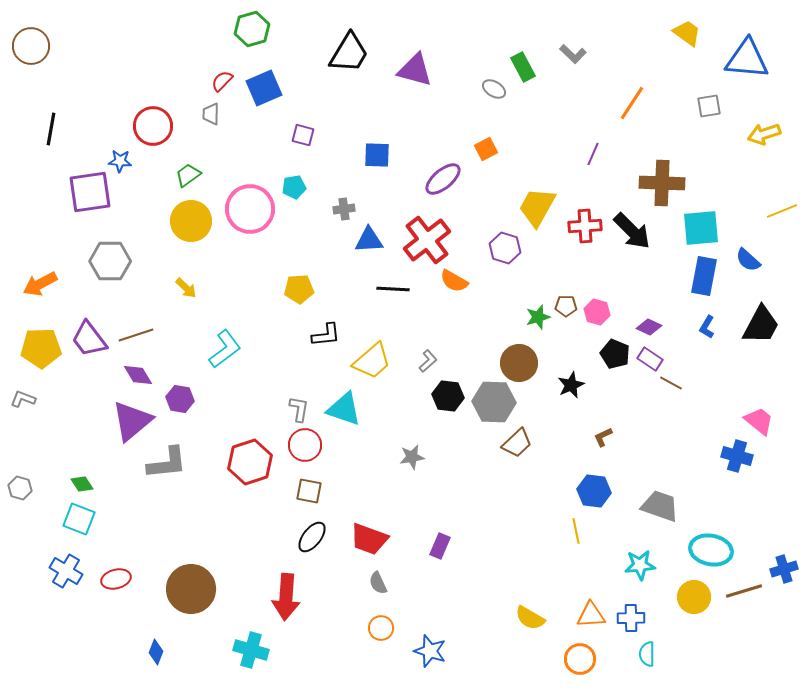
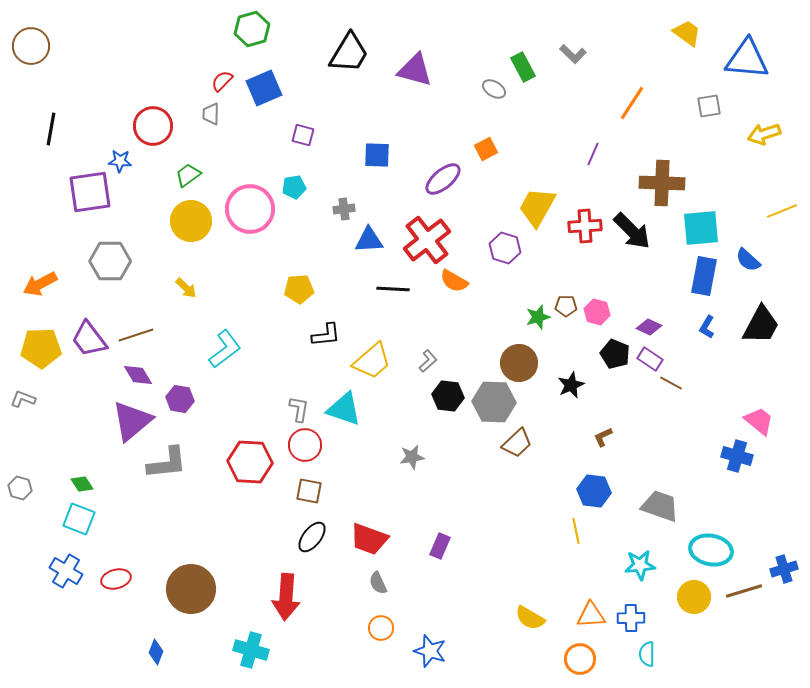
red hexagon at (250, 462): rotated 21 degrees clockwise
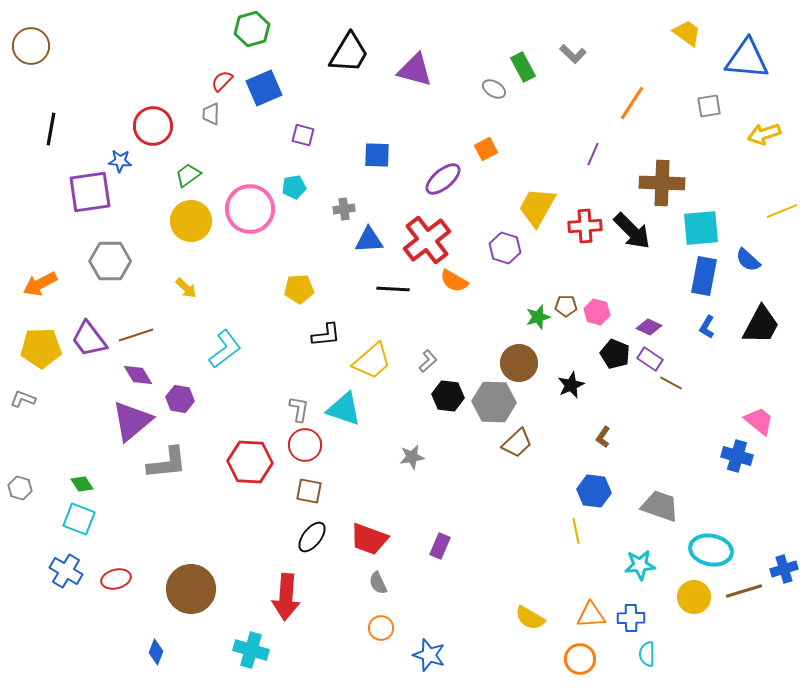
brown L-shape at (603, 437): rotated 30 degrees counterclockwise
blue star at (430, 651): moved 1 px left, 4 px down
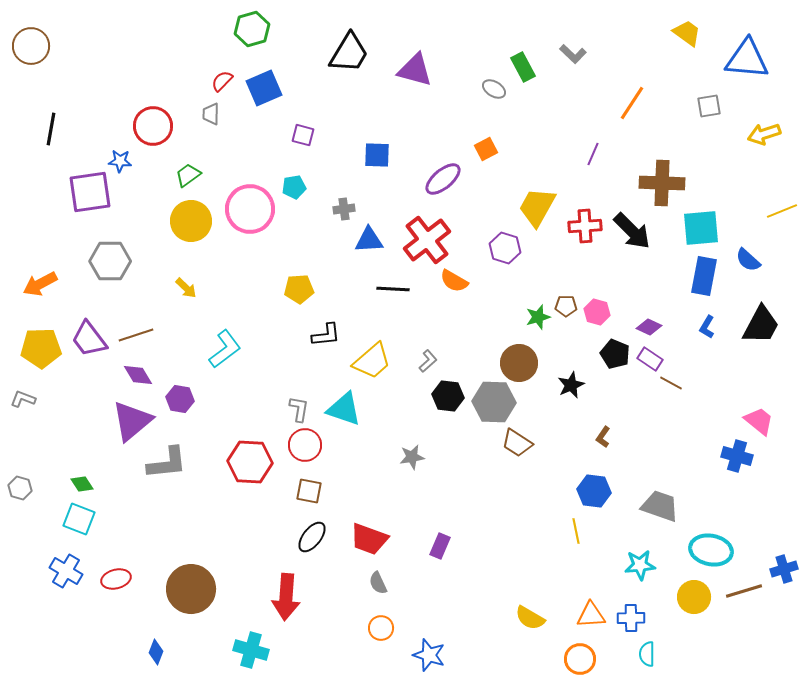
brown trapezoid at (517, 443): rotated 76 degrees clockwise
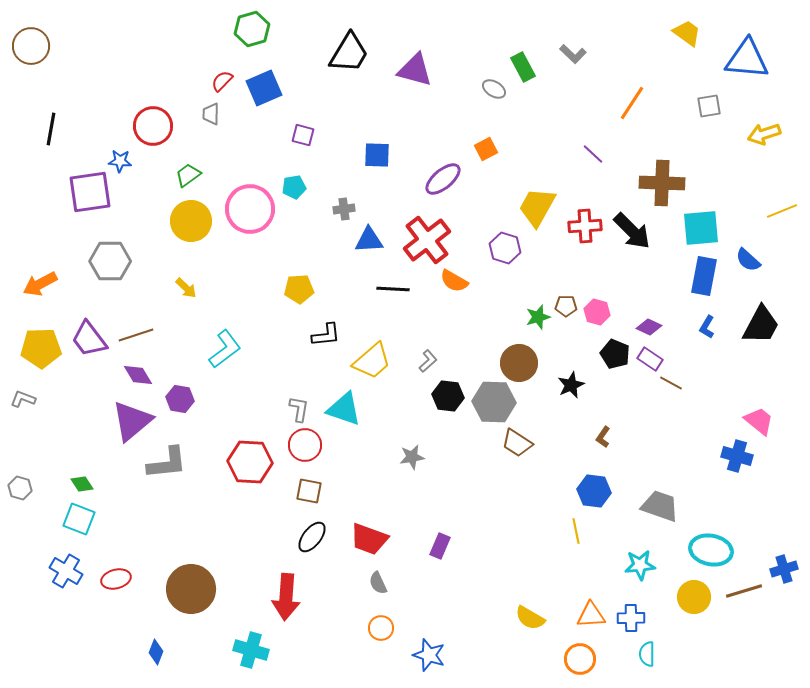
purple line at (593, 154): rotated 70 degrees counterclockwise
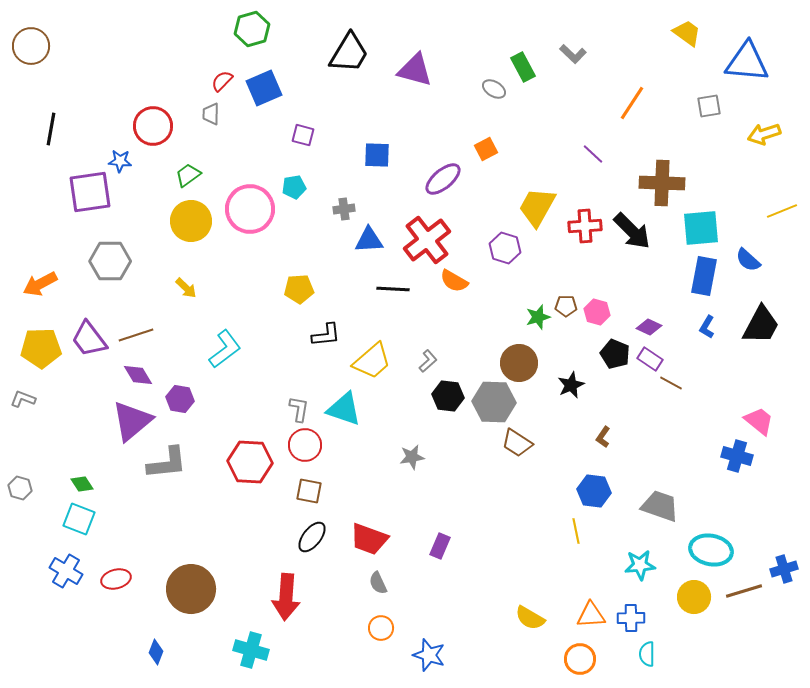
blue triangle at (747, 59): moved 3 px down
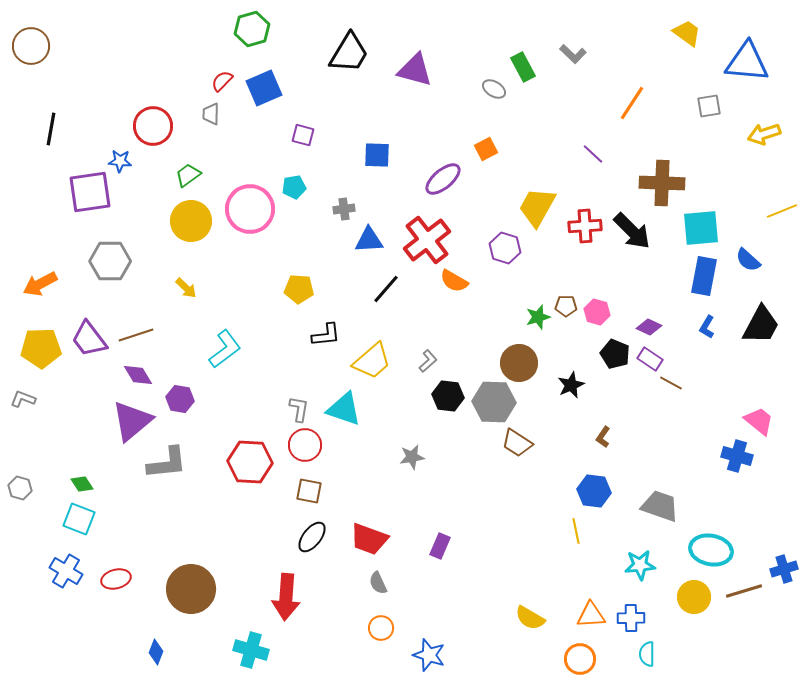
yellow pentagon at (299, 289): rotated 8 degrees clockwise
black line at (393, 289): moved 7 px left; rotated 52 degrees counterclockwise
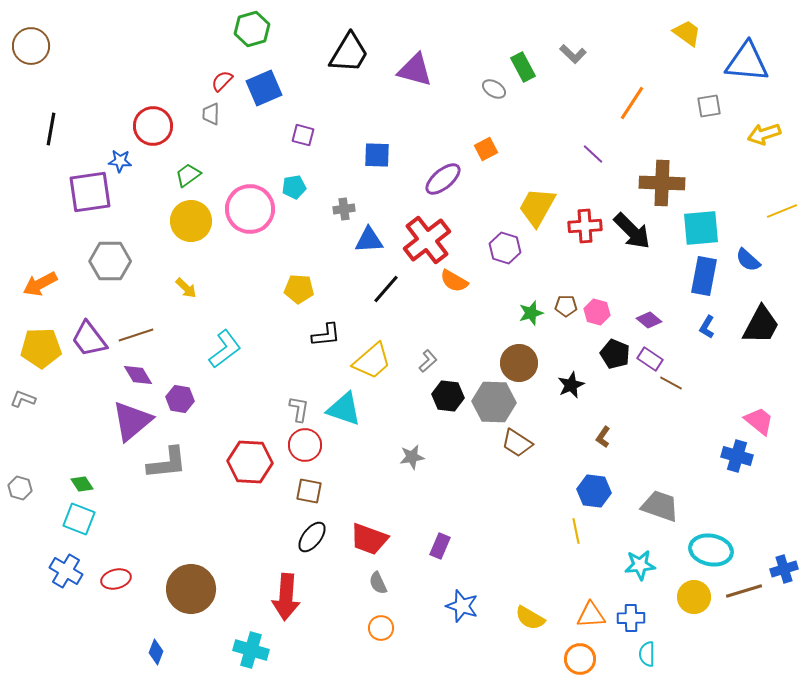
green star at (538, 317): moved 7 px left, 4 px up
purple diamond at (649, 327): moved 7 px up; rotated 15 degrees clockwise
blue star at (429, 655): moved 33 px right, 49 px up
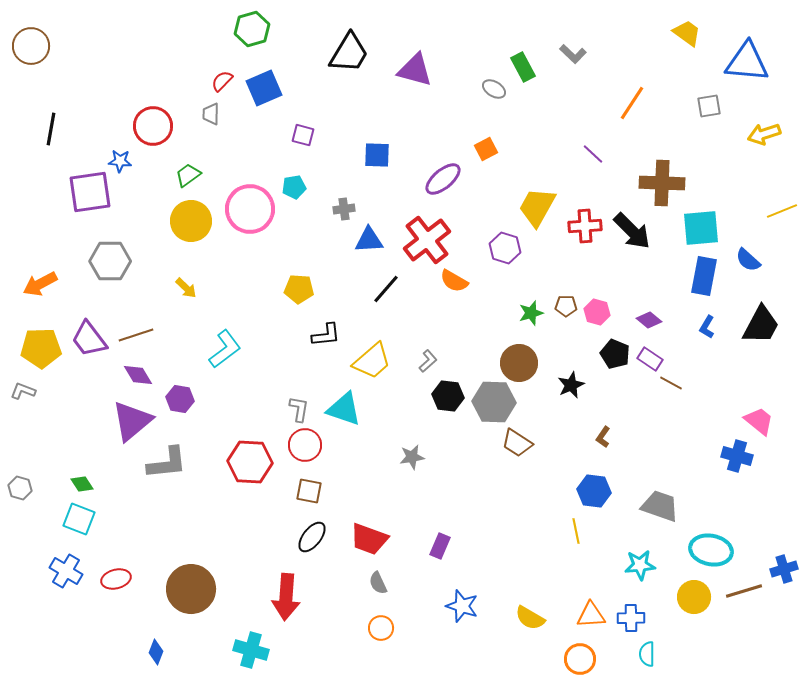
gray L-shape at (23, 399): moved 8 px up
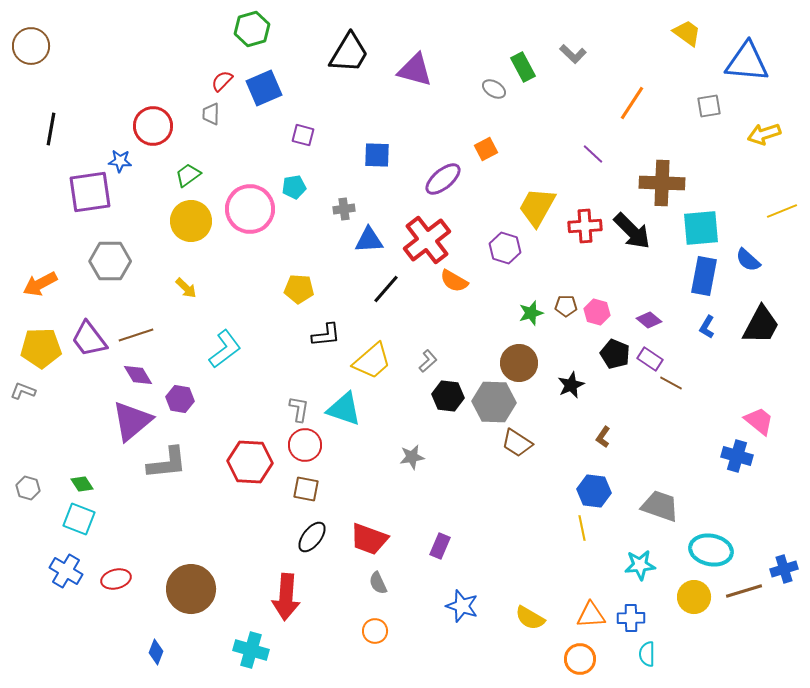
gray hexagon at (20, 488): moved 8 px right
brown square at (309, 491): moved 3 px left, 2 px up
yellow line at (576, 531): moved 6 px right, 3 px up
orange circle at (381, 628): moved 6 px left, 3 px down
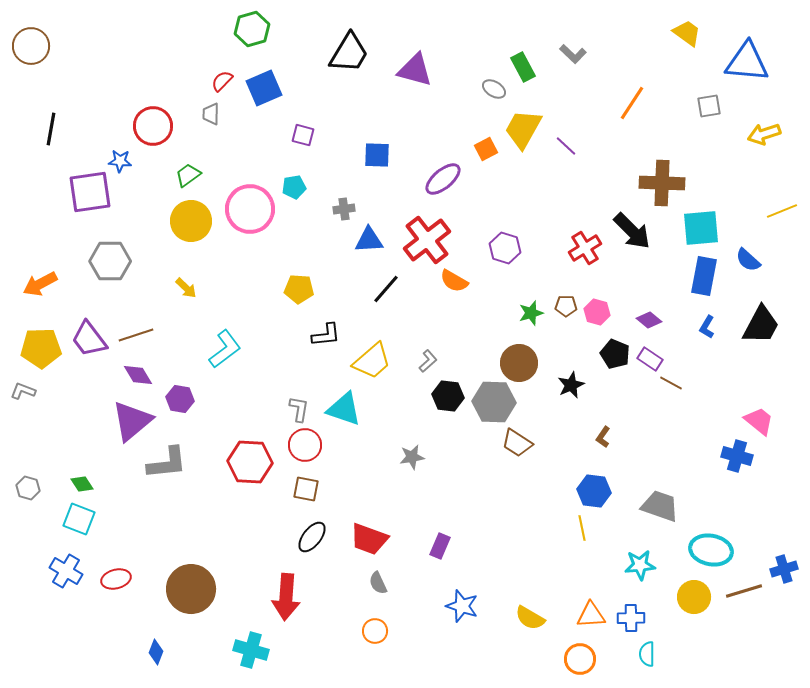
purple line at (593, 154): moved 27 px left, 8 px up
yellow trapezoid at (537, 207): moved 14 px left, 78 px up
red cross at (585, 226): moved 22 px down; rotated 28 degrees counterclockwise
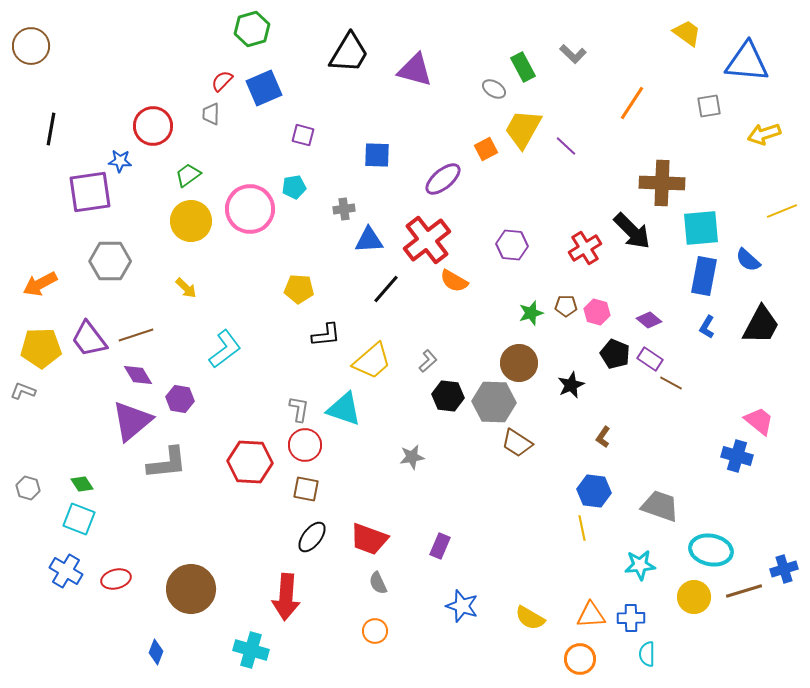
purple hexagon at (505, 248): moved 7 px right, 3 px up; rotated 12 degrees counterclockwise
